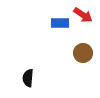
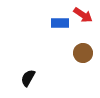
black semicircle: rotated 24 degrees clockwise
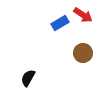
blue rectangle: rotated 30 degrees counterclockwise
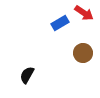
red arrow: moved 1 px right, 2 px up
black semicircle: moved 1 px left, 3 px up
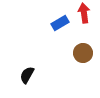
red arrow: rotated 132 degrees counterclockwise
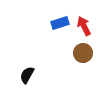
red arrow: moved 13 px down; rotated 18 degrees counterclockwise
blue rectangle: rotated 12 degrees clockwise
